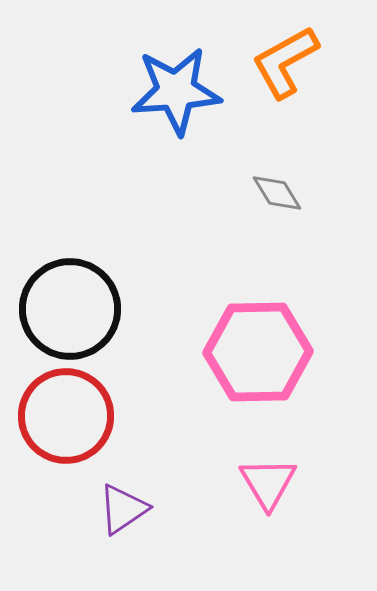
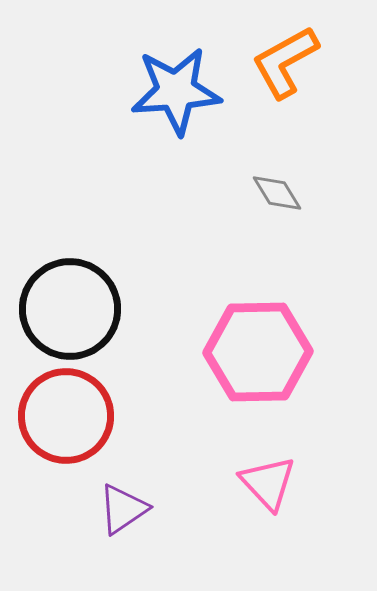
pink triangle: rotated 12 degrees counterclockwise
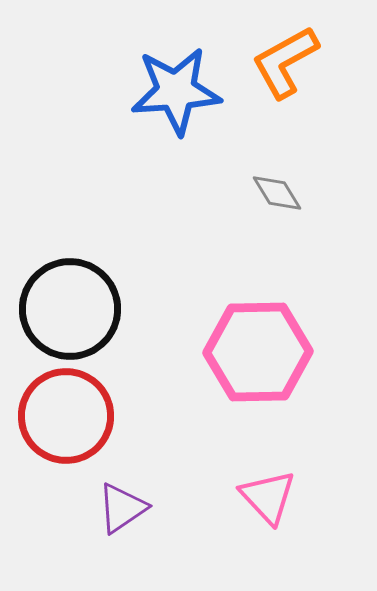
pink triangle: moved 14 px down
purple triangle: moved 1 px left, 1 px up
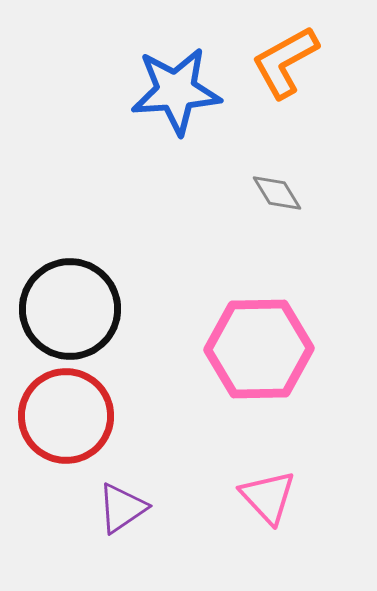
pink hexagon: moved 1 px right, 3 px up
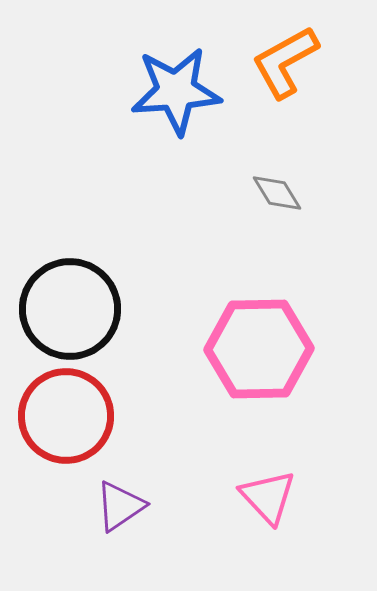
purple triangle: moved 2 px left, 2 px up
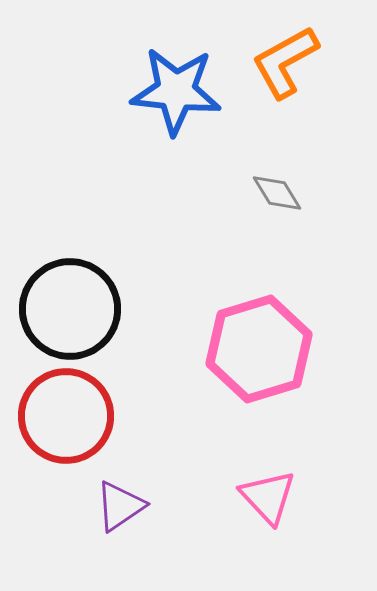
blue star: rotated 10 degrees clockwise
pink hexagon: rotated 16 degrees counterclockwise
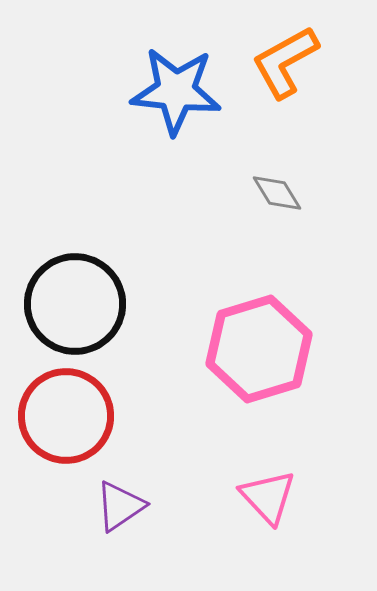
black circle: moved 5 px right, 5 px up
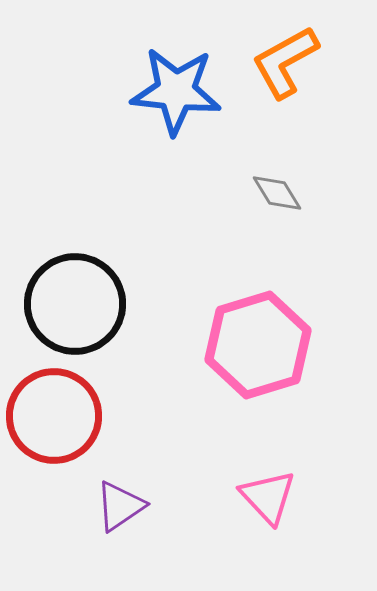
pink hexagon: moved 1 px left, 4 px up
red circle: moved 12 px left
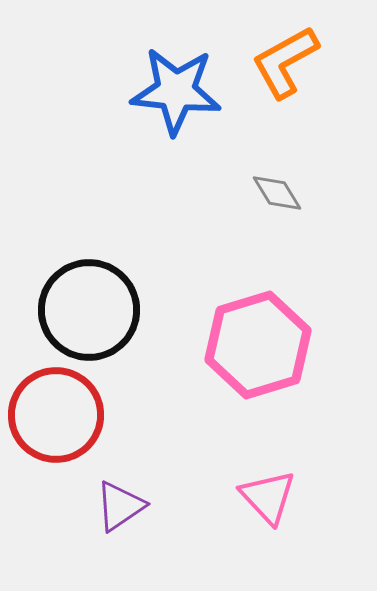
black circle: moved 14 px right, 6 px down
red circle: moved 2 px right, 1 px up
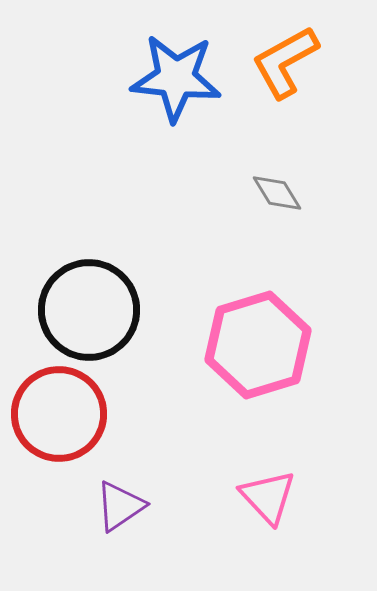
blue star: moved 13 px up
red circle: moved 3 px right, 1 px up
